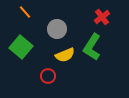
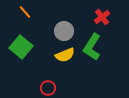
gray circle: moved 7 px right, 2 px down
red circle: moved 12 px down
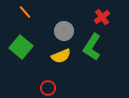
yellow semicircle: moved 4 px left, 1 px down
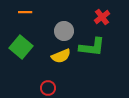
orange line: rotated 48 degrees counterclockwise
green L-shape: rotated 116 degrees counterclockwise
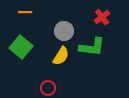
yellow semicircle: rotated 36 degrees counterclockwise
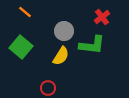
orange line: rotated 40 degrees clockwise
green L-shape: moved 2 px up
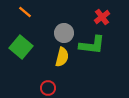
gray circle: moved 2 px down
yellow semicircle: moved 1 px right, 1 px down; rotated 18 degrees counterclockwise
